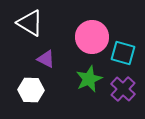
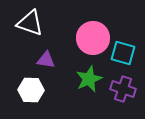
white triangle: rotated 12 degrees counterclockwise
pink circle: moved 1 px right, 1 px down
purple triangle: moved 1 px down; rotated 18 degrees counterclockwise
purple cross: rotated 25 degrees counterclockwise
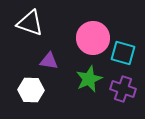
purple triangle: moved 3 px right, 1 px down
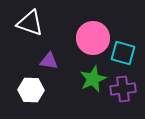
green star: moved 4 px right
purple cross: rotated 25 degrees counterclockwise
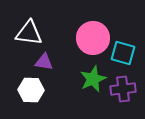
white triangle: moved 1 px left, 10 px down; rotated 12 degrees counterclockwise
purple triangle: moved 5 px left, 1 px down
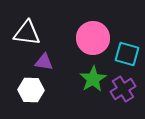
white triangle: moved 2 px left
cyan square: moved 4 px right, 1 px down
green star: rotated 8 degrees counterclockwise
purple cross: rotated 25 degrees counterclockwise
